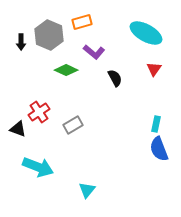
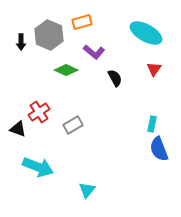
cyan rectangle: moved 4 px left
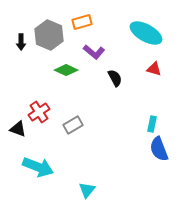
red triangle: rotated 49 degrees counterclockwise
